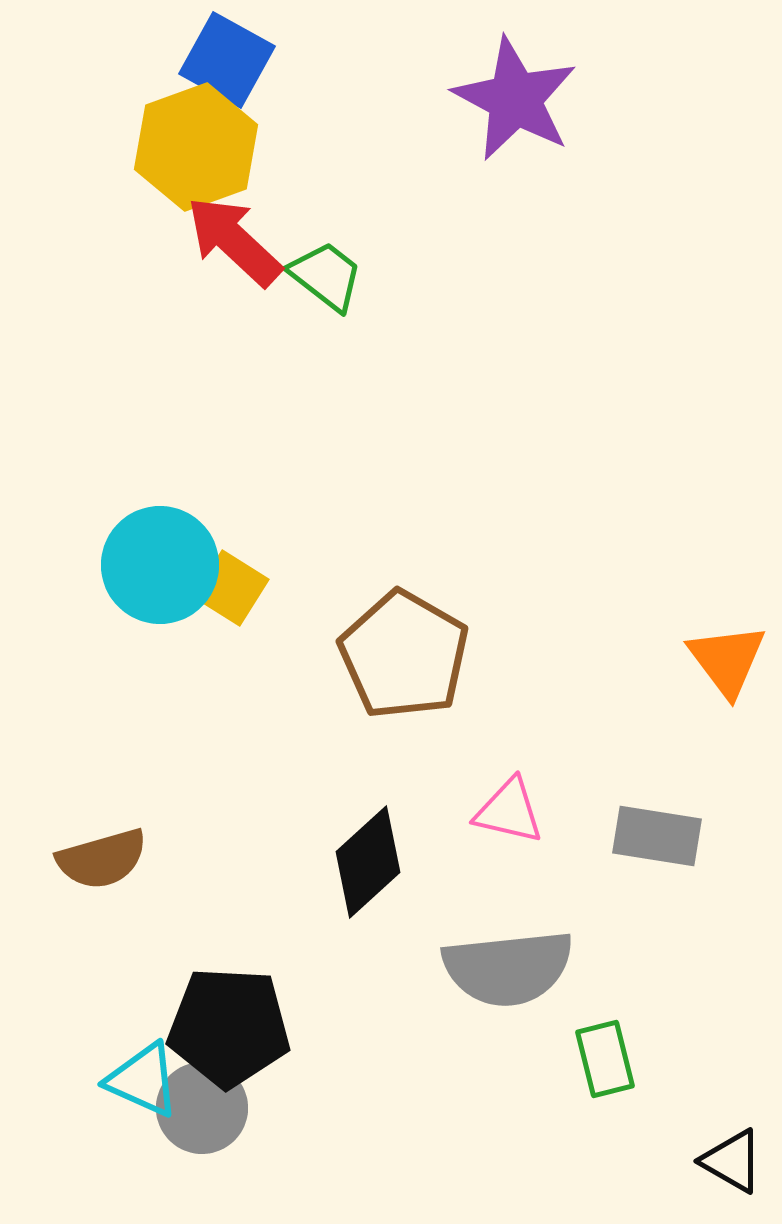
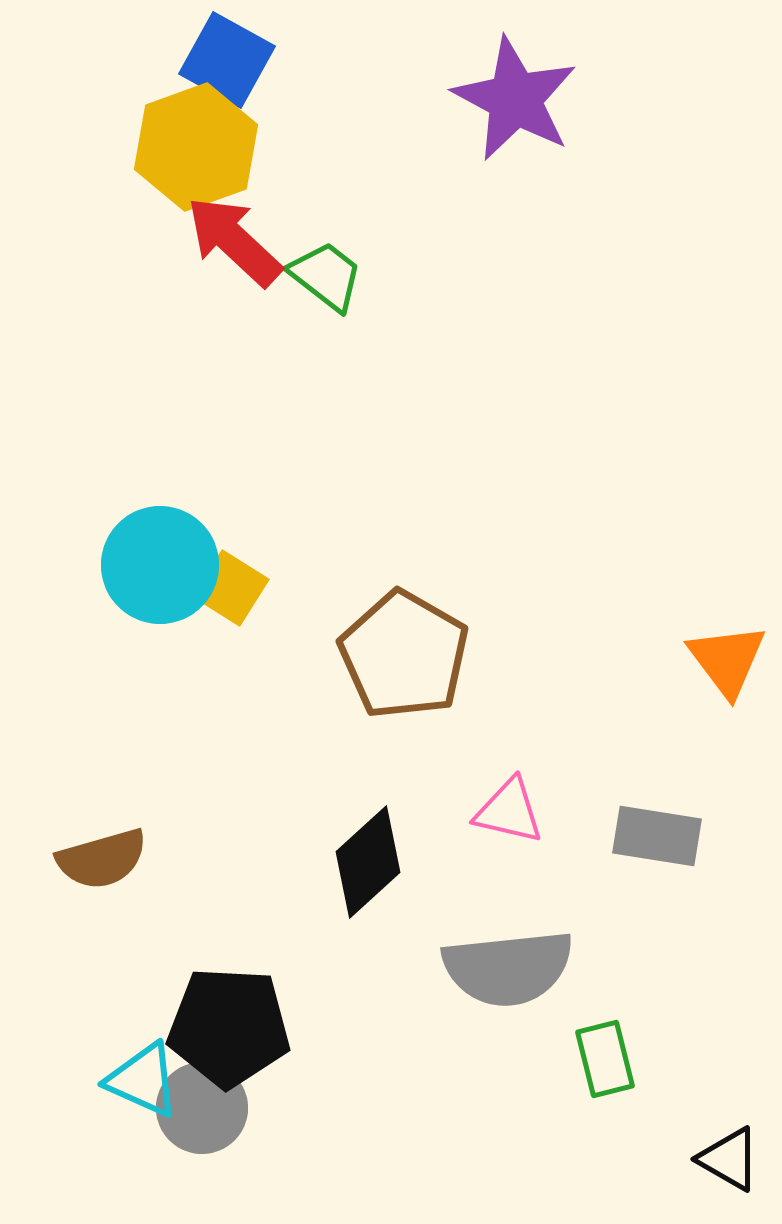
black triangle: moved 3 px left, 2 px up
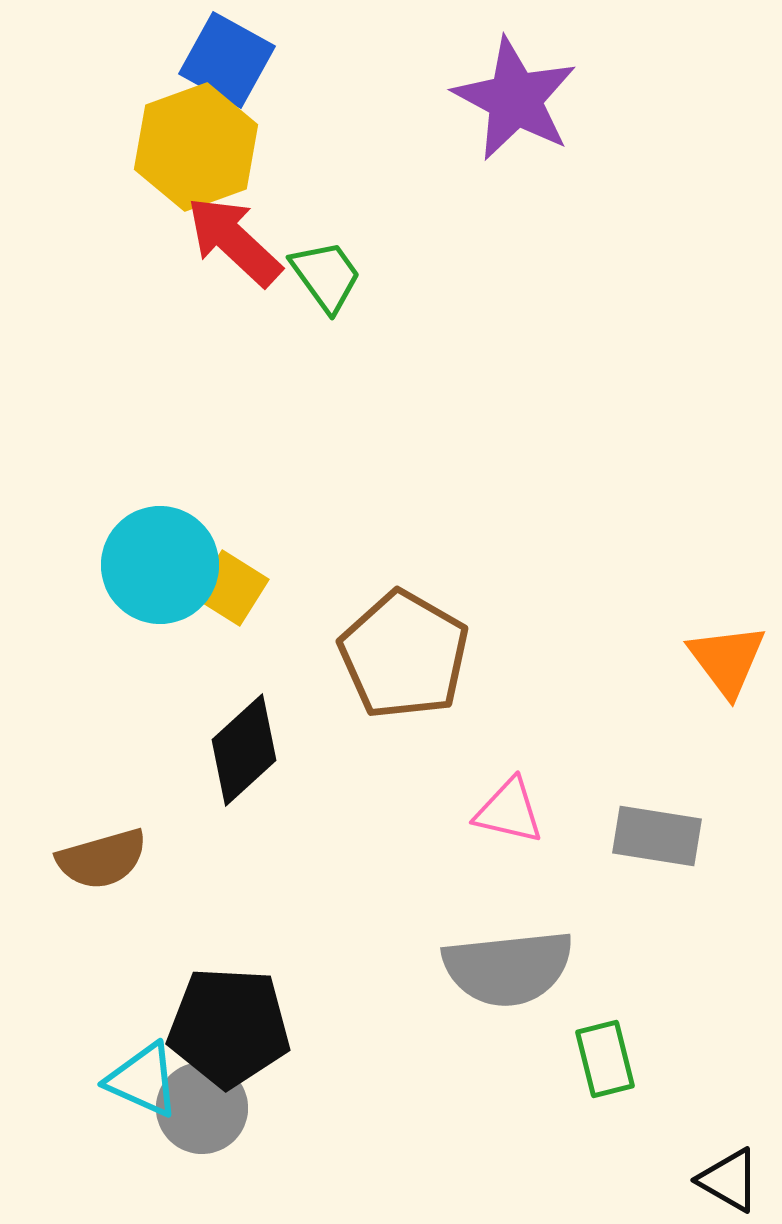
green trapezoid: rotated 16 degrees clockwise
black diamond: moved 124 px left, 112 px up
black triangle: moved 21 px down
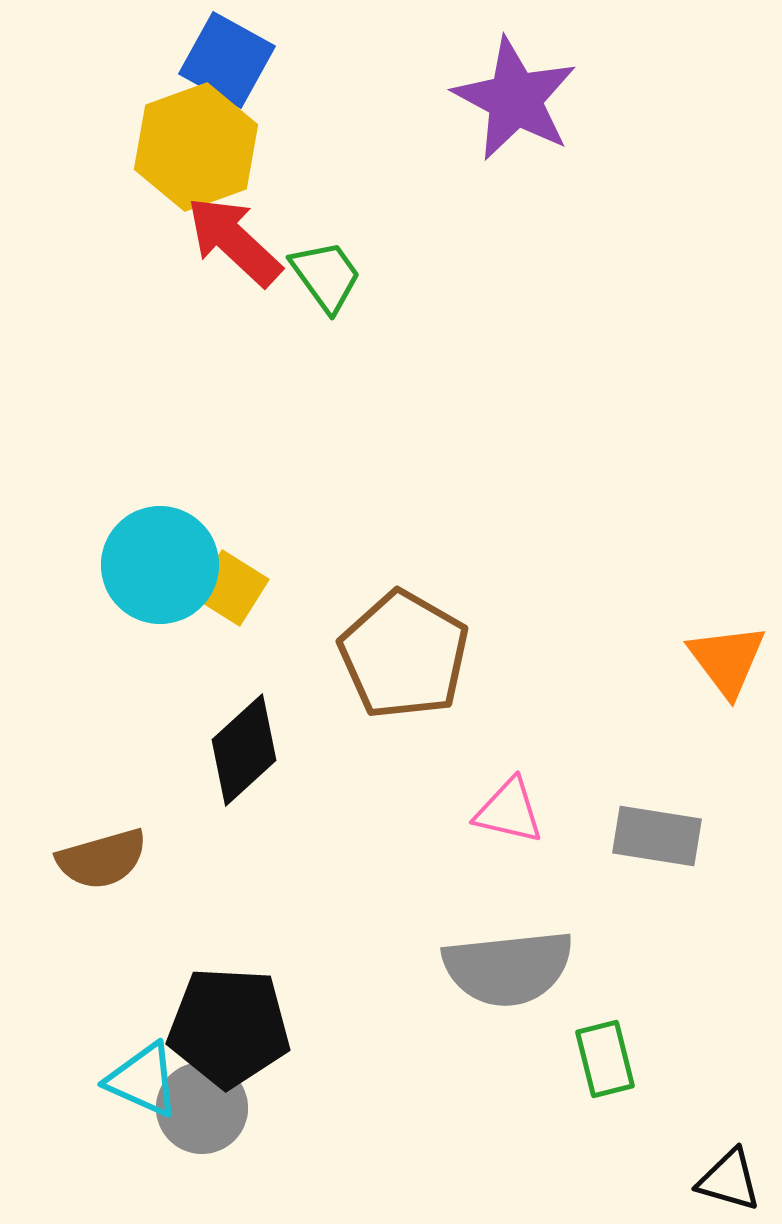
black triangle: rotated 14 degrees counterclockwise
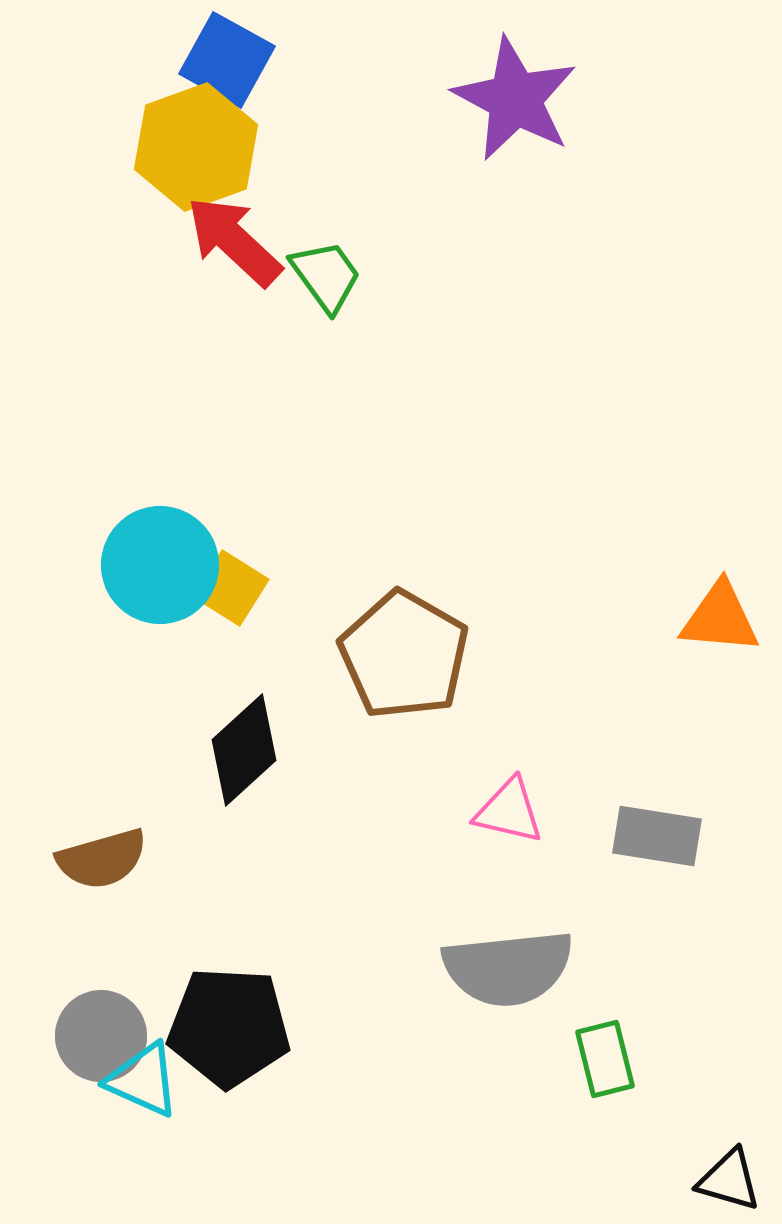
orange triangle: moved 7 px left, 42 px up; rotated 48 degrees counterclockwise
gray circle: moved 101 px left, 72 px up
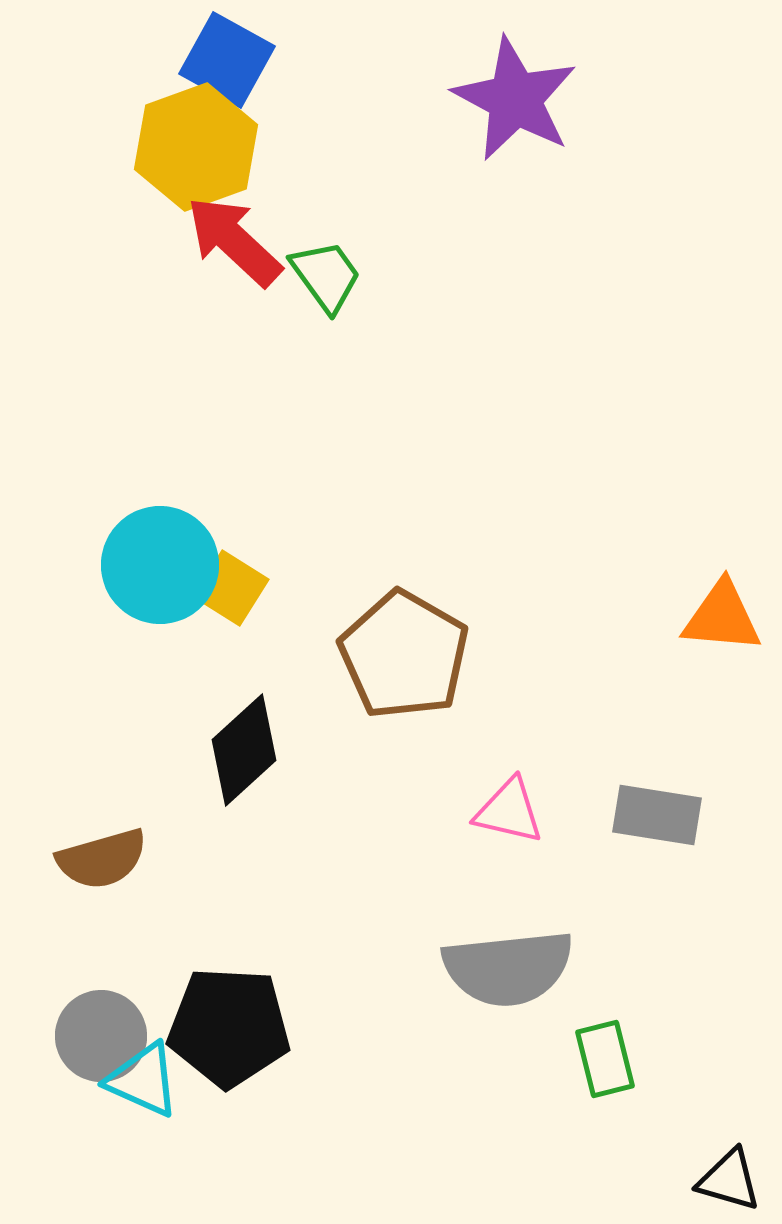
orange triangle: moved 2 px right, 1 px up
gray rectangle: moved 21 px up
